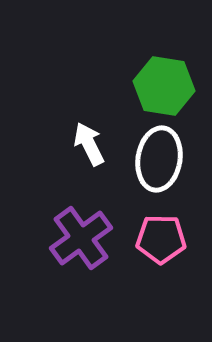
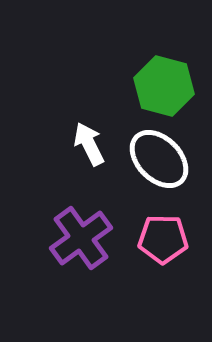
green hexagon: rotated 6 degrees clockwise
white ellipse: rotated 54 degrees counterclockwise
pink pentagon: moved 2 px right
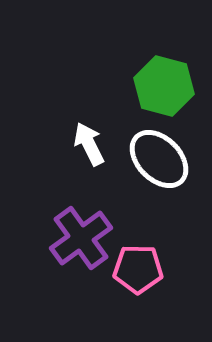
pink pentagon: moved 25 px left, 30 px down
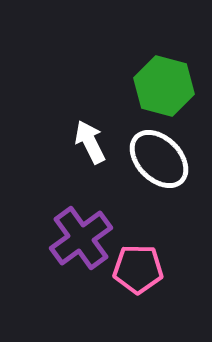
white arrow: moved 1 px right, 2 px up
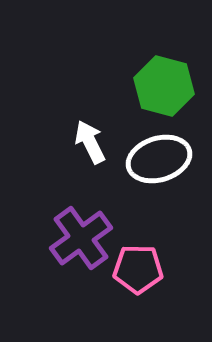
white ellipse: rotated 62 degrees counterclockwise
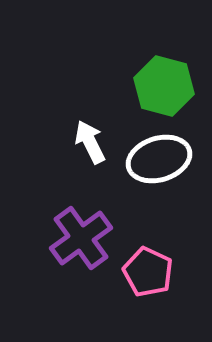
pink pentagon: moved 10 px right, 3 px down; rotated 24 degrees clockwise
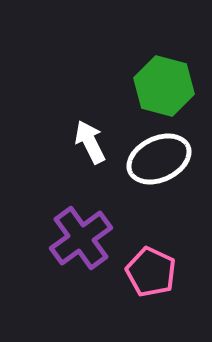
white ellipse: rotated 8 degrees counterclockwise
pink pentagon: moved 3 px right
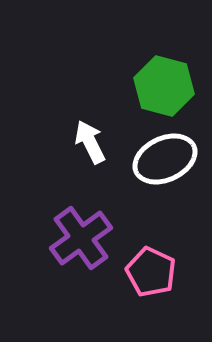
white ellipse: moved 6 px right
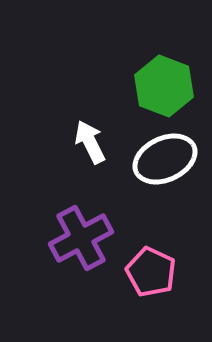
green hexagon: rotated 6 degrees clockwise
purple cross: rotated 8 degrees clockwise
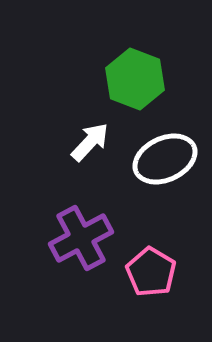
green hexagon: moved 29 px left, 7 px up
white arrow: rotated 69 degrees clockwise
pink pentagon: rotated 6 degrees clockwise
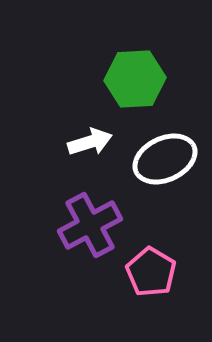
green hexagon: rotated 24 degrees counterclockwise
white arrow: rotated 30 degrees clockwise
purple cross: moved 9 px right, 13 px up
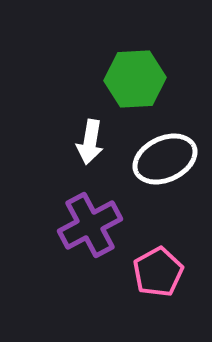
white arrow: rotated 117 degrees clockwise
pink pentagon: moved 7 px right; rotated 12 degrees clockwise
